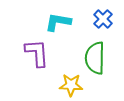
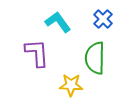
cyan L-shape: rotated 44 degrees clockwise
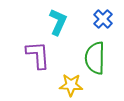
cyan L-shape: rotated 60 degrees clockwise
purple L-shape: moved 1 px right, 2 px down
